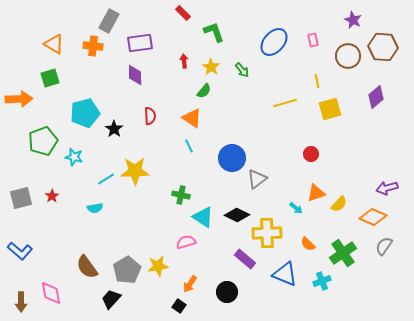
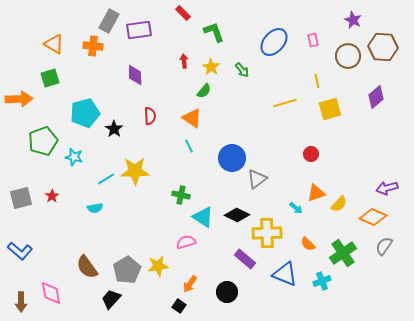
purple rectangle at (140, 43): moved 1 px left, 13 px up
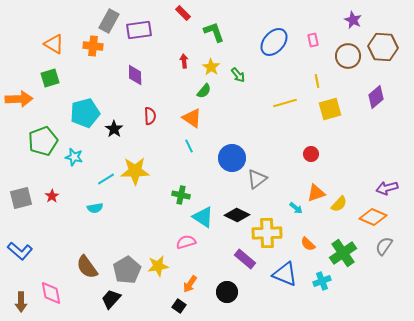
green arrow at (242, 70): moved 4 px left, 5 px down
